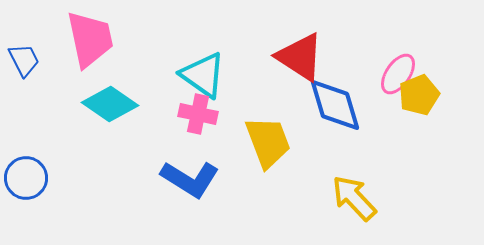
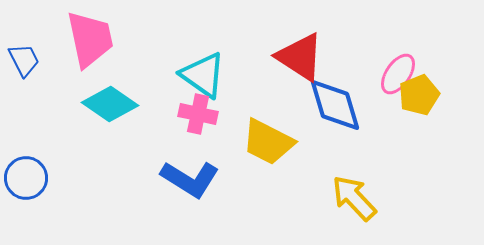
yellow trapezoid: rotated 138 degrees clockwise
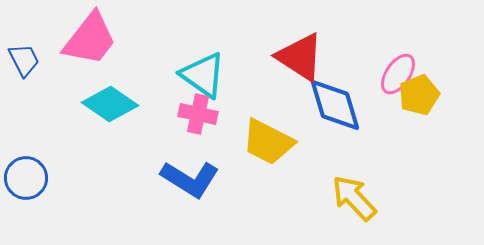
pink trapezoid: rotated 50 degrees clockwise
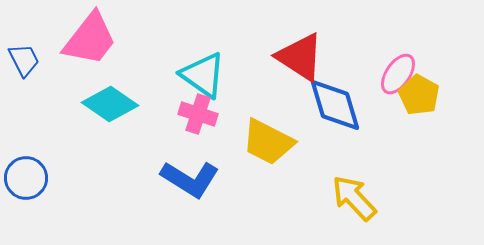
yellow pentagon: rotated 21 degrees counterclockwise
pink cross: rotated 6 degrees clockwise
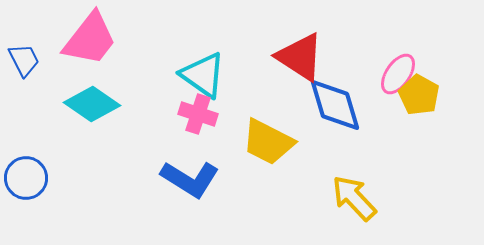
cyan diamond: moved 18 px left
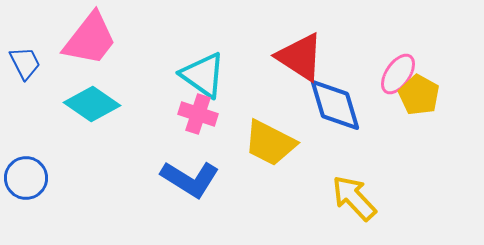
blue trapezoid: moved 1 px right, 3 px down
yellow trapezoid: moved 2 px right, 1 px down
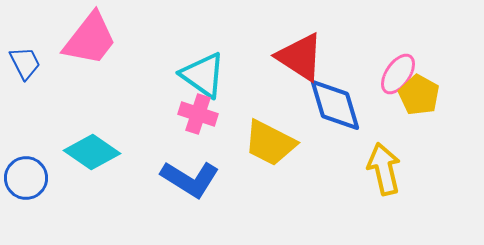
cyan diamond: moved 48 px down
yellow arrow: moved 30 px right, 29 px up; rotated 30 degrees clockwise
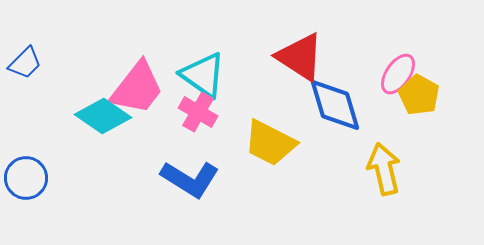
pink trapezoid: moved 47 px right, 49 px down
blue trapezoid: rotated 72 degrees clockwise
pink cross: moved 2 px up; rotated 12 degrees clockwise
cyan diamond: moved 11 px right, 36 px up
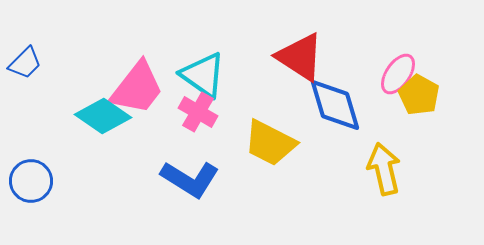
blue circle: moved 5 px right, 3 px down
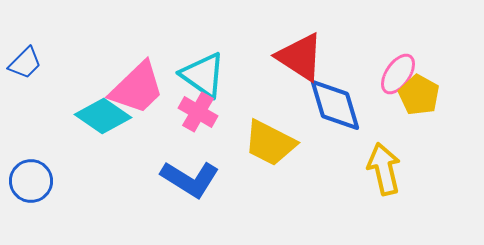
pink trapezoid: rotated 8 degrees clockwise
